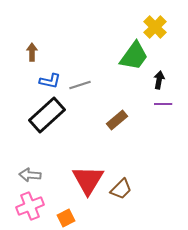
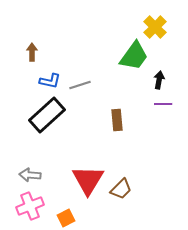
brown rectangle: rotated 55 degrees counterclockwise
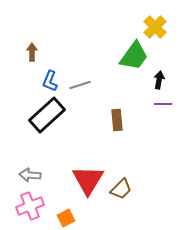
blue L-shape: rotated 100 degrees clockwise
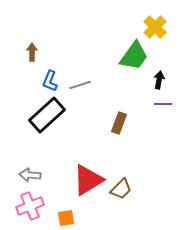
brown rectangle: moved 2 px right, 3 px down; rotated 25 degrees clockwise
red triangle: rotated 28 degrees clockwise
orange square: rotated 18 degrees clockwise
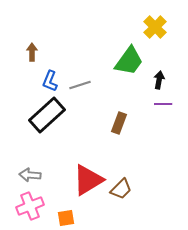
green trapezoid: moved 5 px left, 5 px down
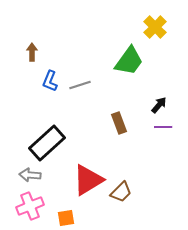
black arrow: moved 25 px down; rotated 30 degrees clockwise
purple line: moved 23 px down
black rectangle: moved 28 px down
brown rectangle: rotated 40 degrees counterclockwise
brown trapezoid: moved 3 px down
